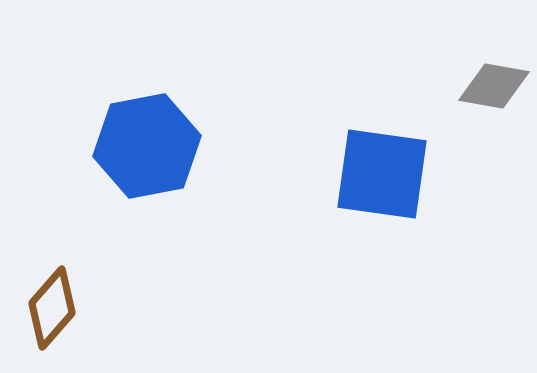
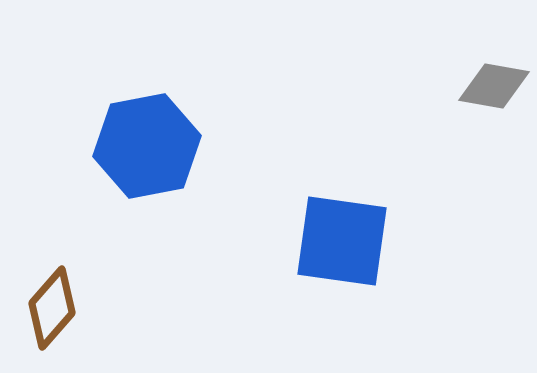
blue square: moved 40 px left, 67 px down
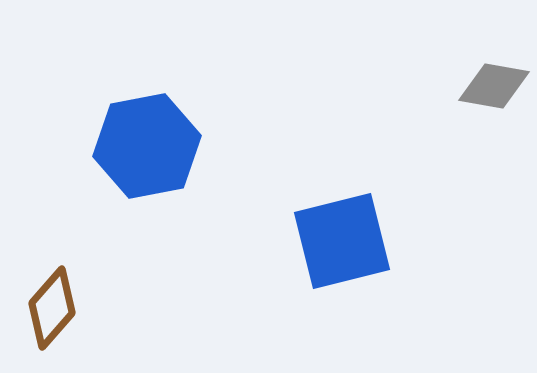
blue square: rotated 22 degrees counterclockwise
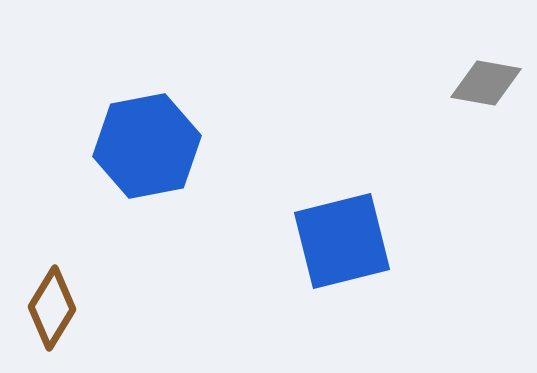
gray diamond: moved 8 px left, 3 px up
brown diamond: rotated 10 degrees counterclockwise
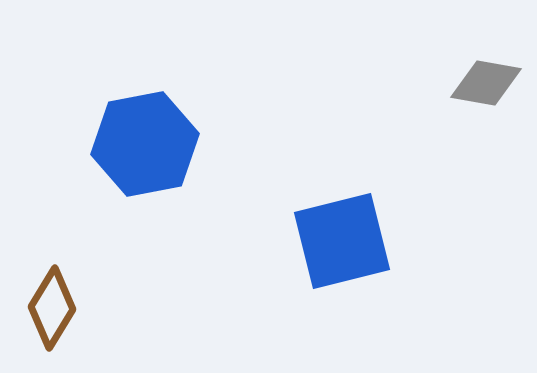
blue hexagon: moved 2 px left, 2 px up
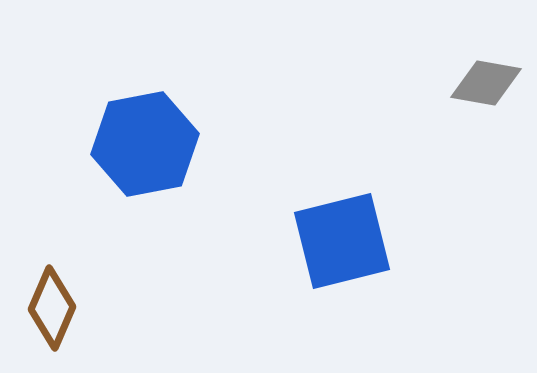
brown diamond: rotated 8 degrees counterclockwise
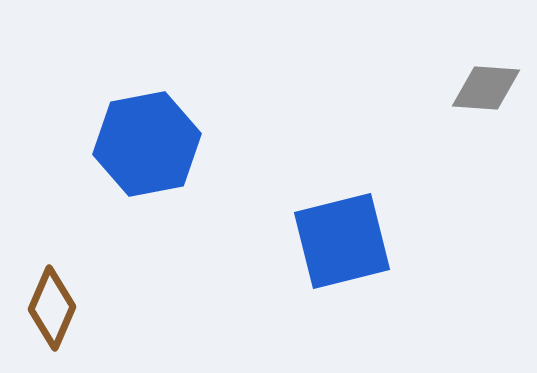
gray diamond: moved 5 px down; rotated 6 degrees counterclockwise
blue hexagon: moved 2 px right
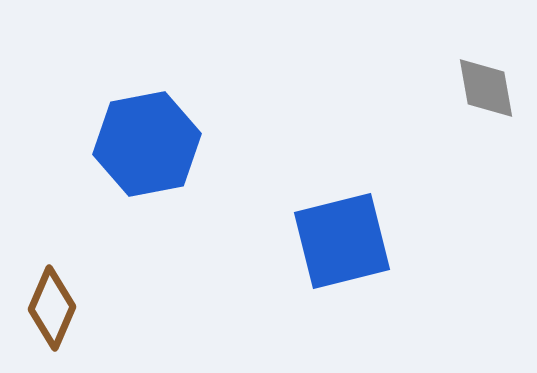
gray diamond: rotated 76 degrees clockwise
